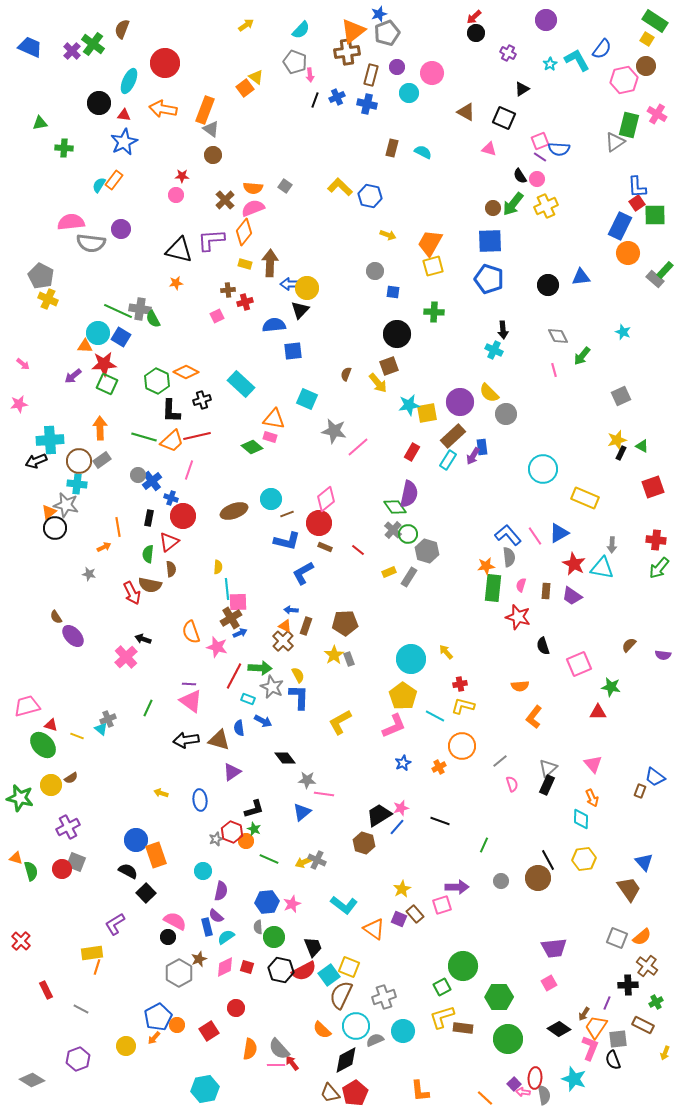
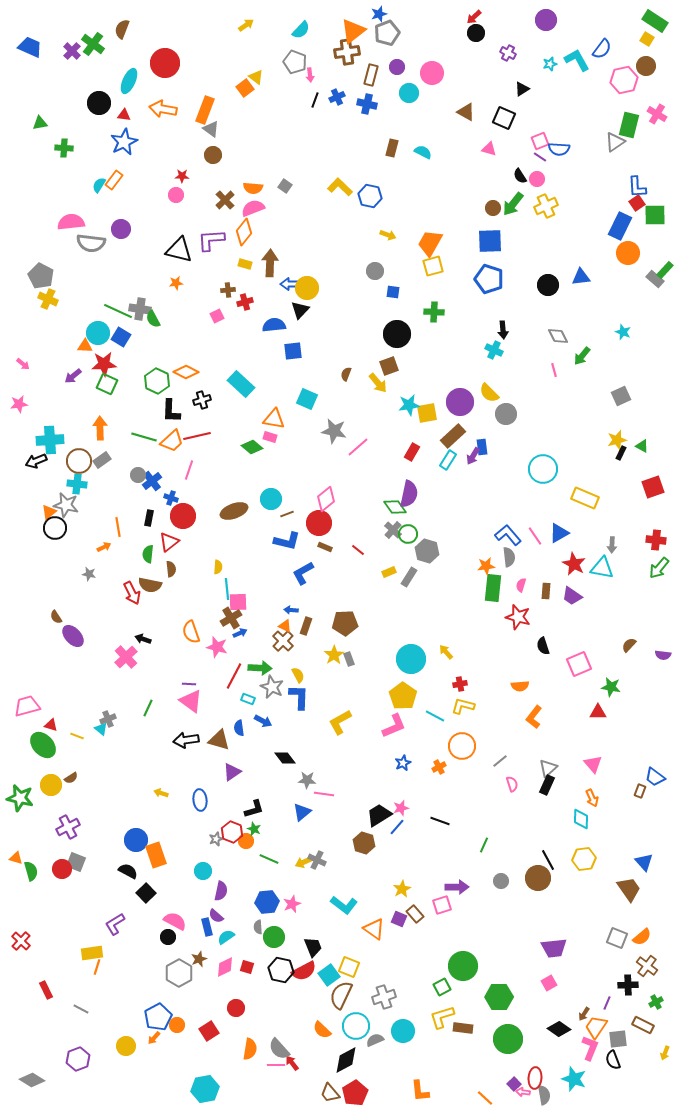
cyan star at (550, 64): rotated 16 degrees clockwise
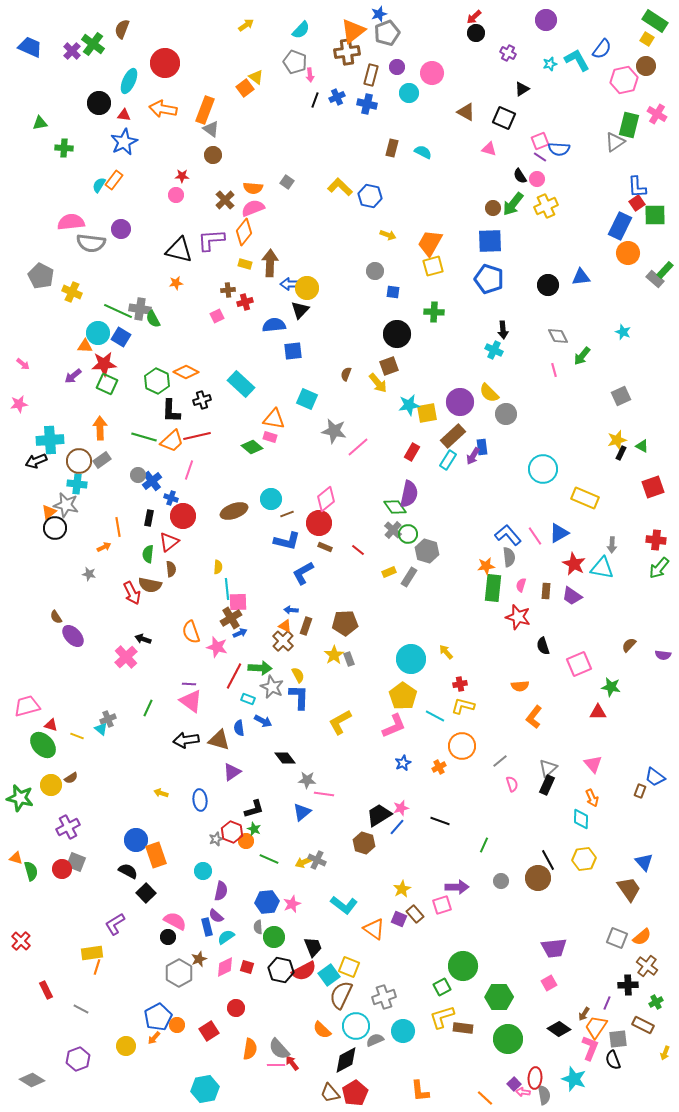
gray square at (285, 186): moved 2 px right, 4 px up
yellow cross at (48, 299): moved 24 px right, 7 px up
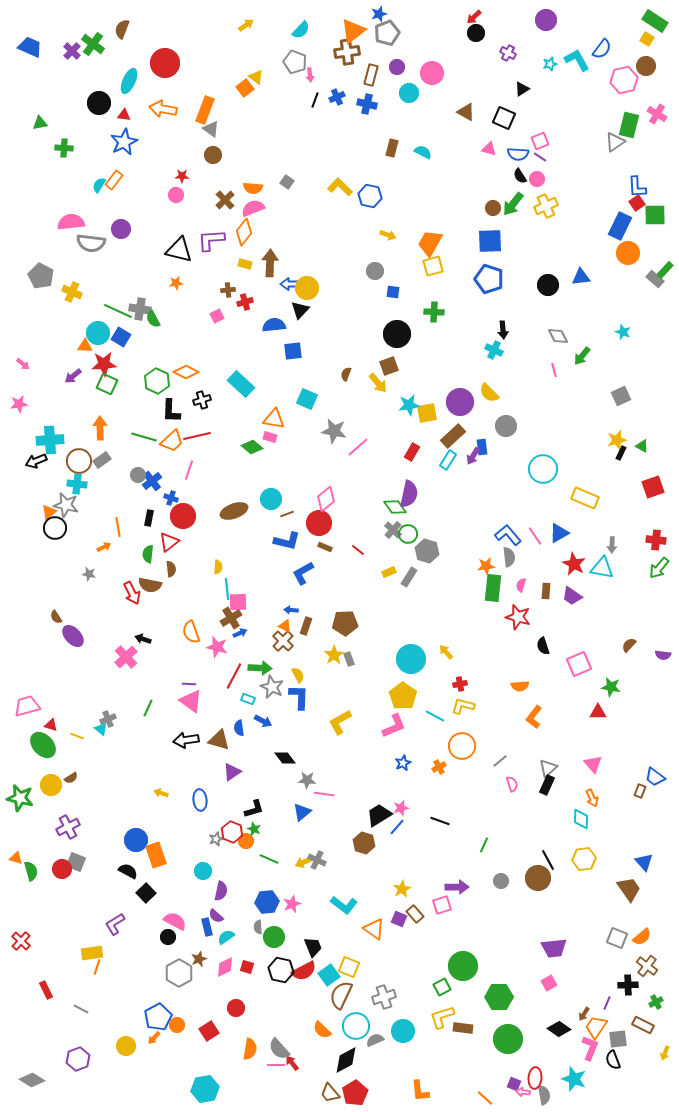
blue semicircle at (559, 149): moved 41 px left, 5 px down
gray circle at (506, 414): moved 12 px down
purple square at (514, 1084): rotated 24 degrees counterclockwise
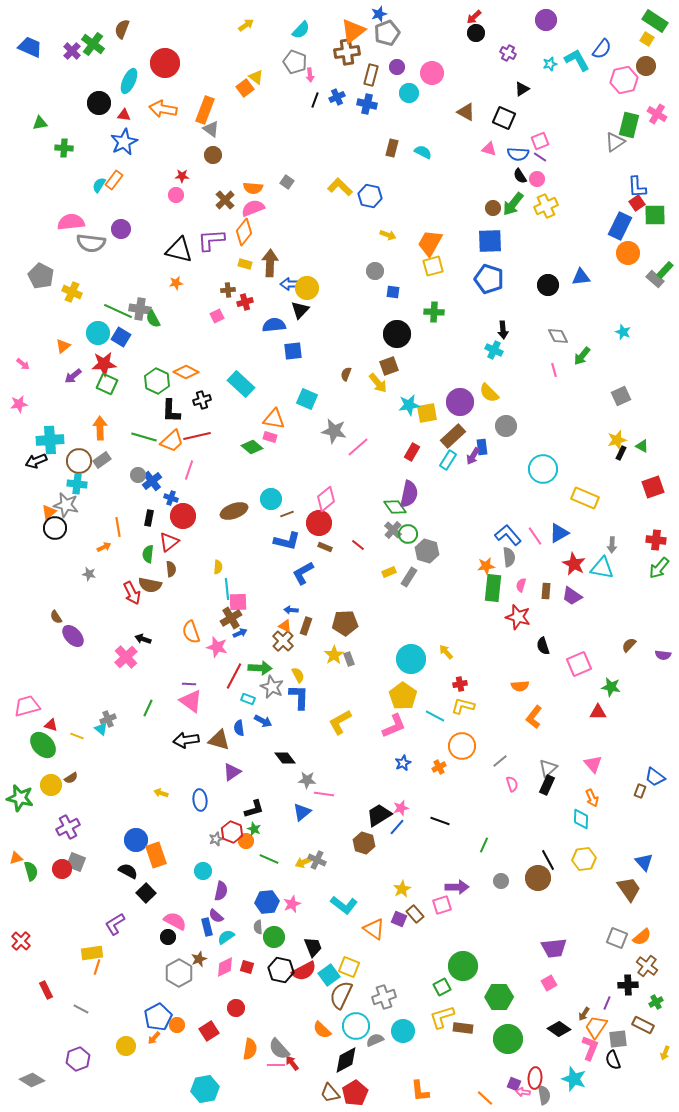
orange triangle at (85, 346): moved 22 px left; rotated 42 degrees counterclockwise
red line at (358, 550): moved 5 px up
orange triangle at (16, 858): rotated 32 degrees counterclockwise
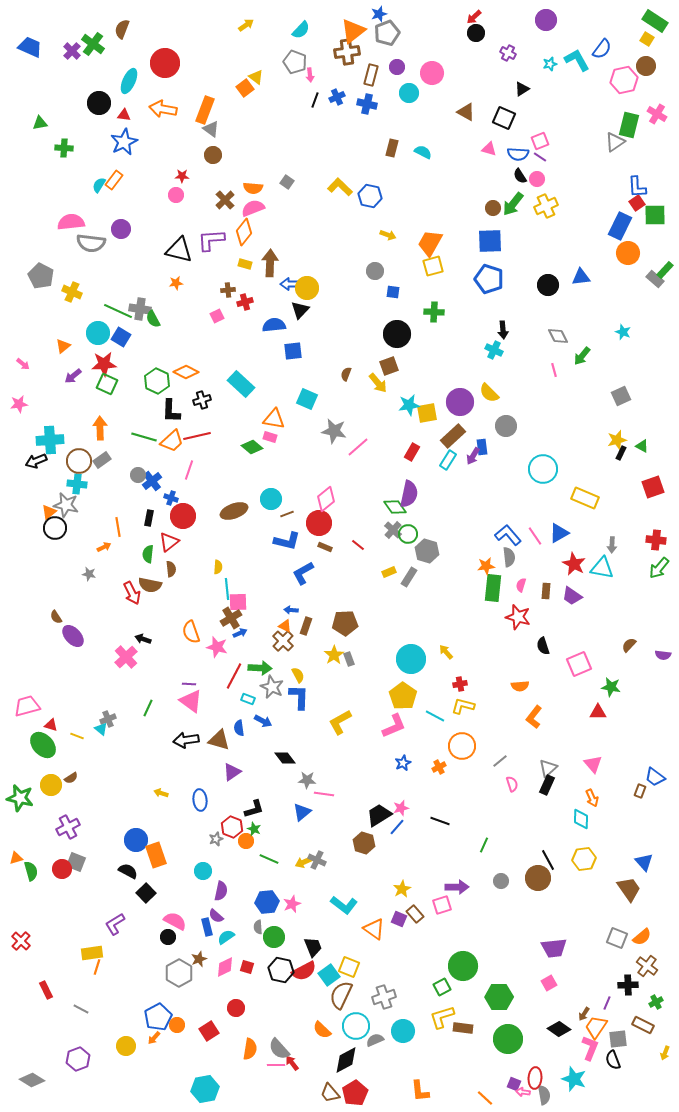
red hexagon at (232, 832): moved 5 px up
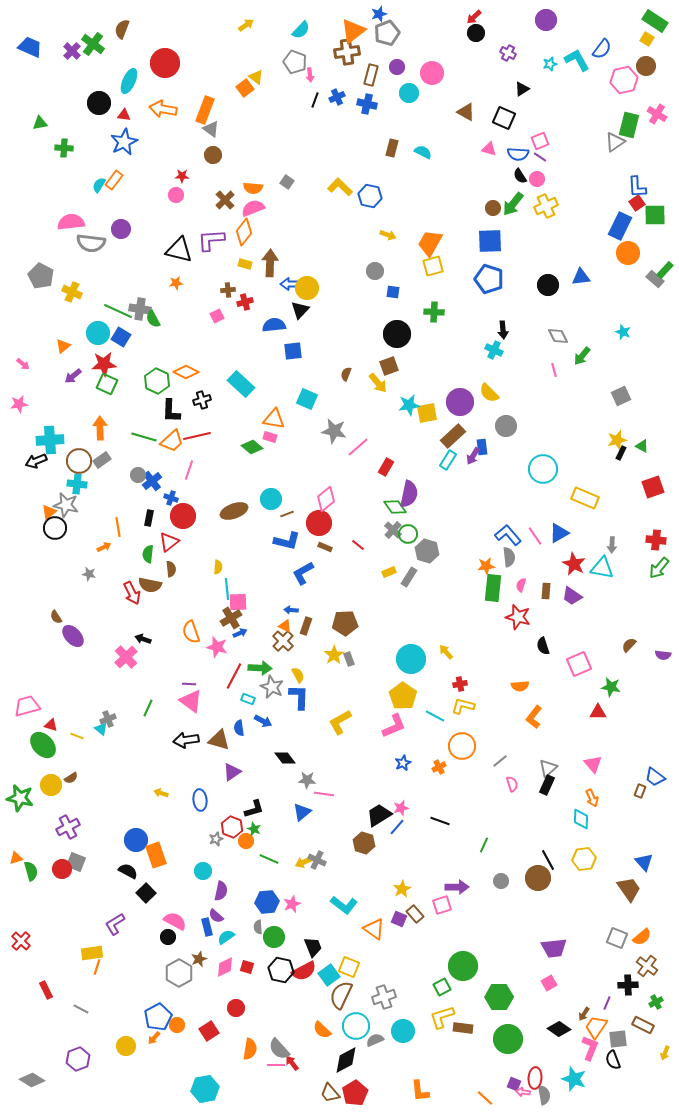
red rectangle at (412, 452): moved 26 px left, 15 px down
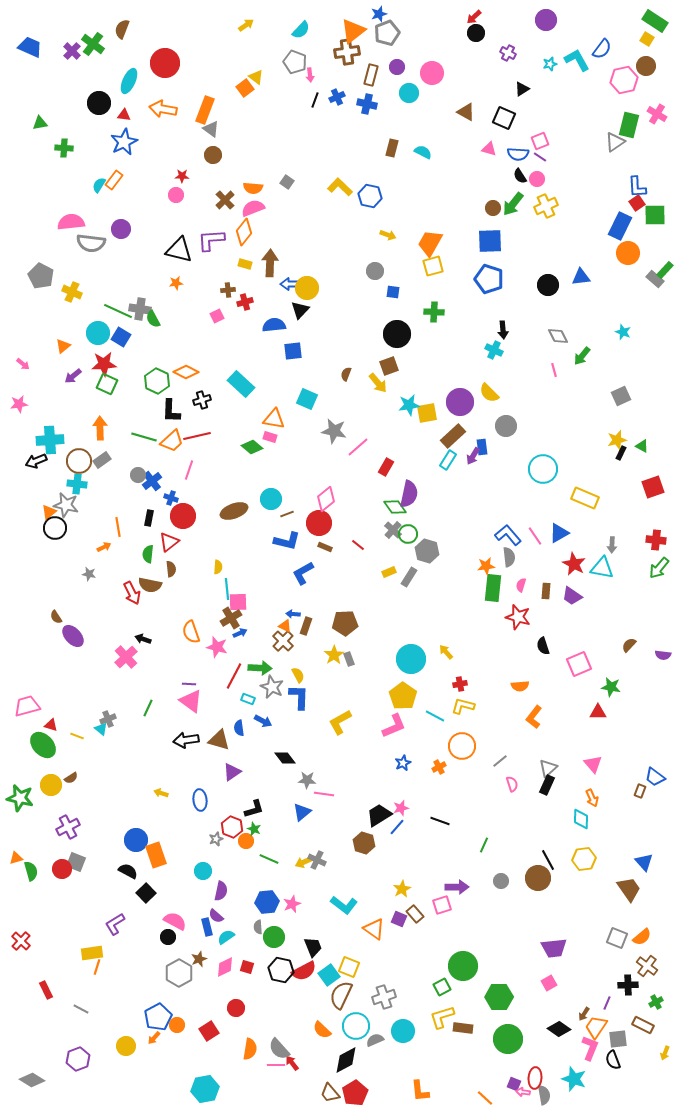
blue arrow at (291, 610): moved 2 px right, 4 px down
